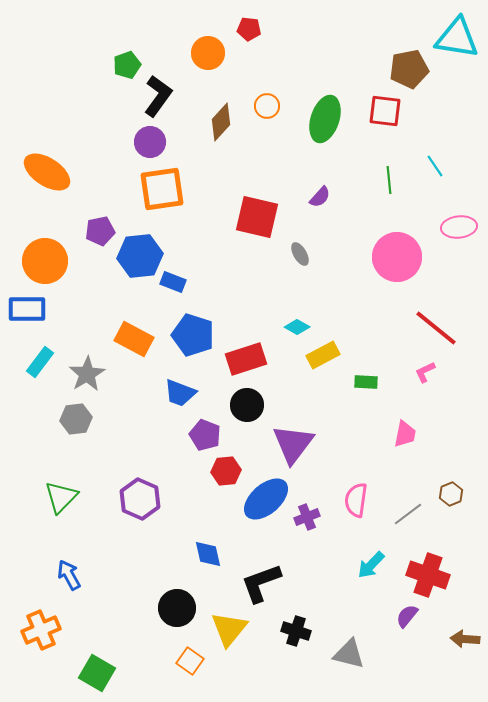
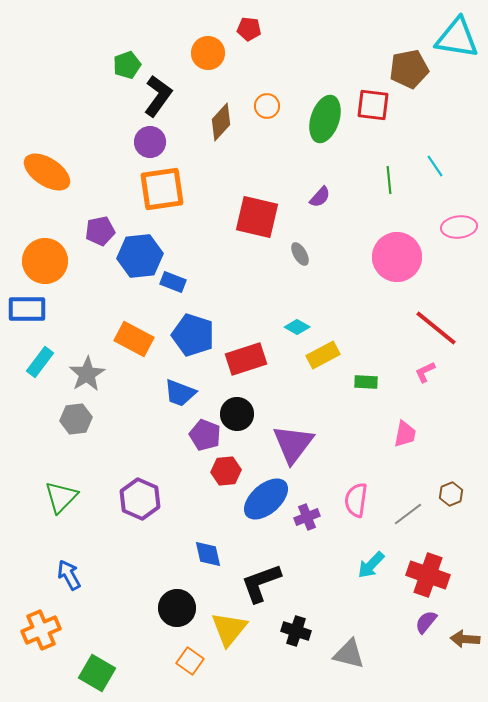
red square at (385, 111): moved 12 px left, 6 px up
black circle at (247, 405): moved 10 px left, 9 px down
purple semicircle at (407, 616): moved 19 px right, 6 px down
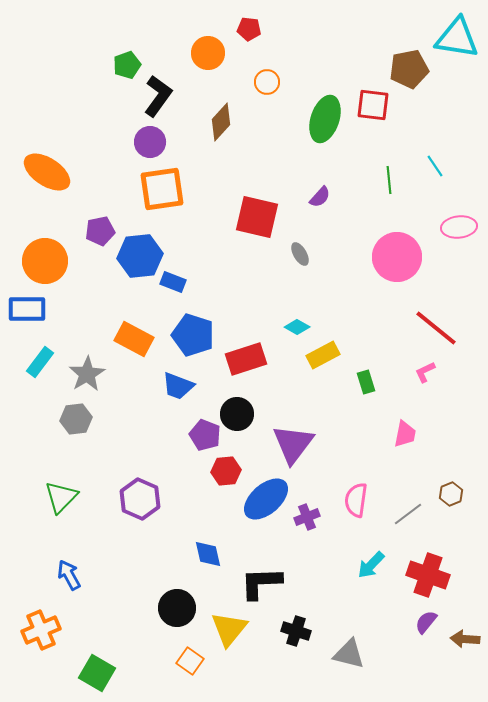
orange circle at (267, 106): moved 24 px up
green rectangle at (366, 382): rotated 70 degrees clockwise
blue trapezoid at (180, 393): moved 2 px left, 7 px up
black L-shape at (261, 583): rotated 18 degrees clockwise
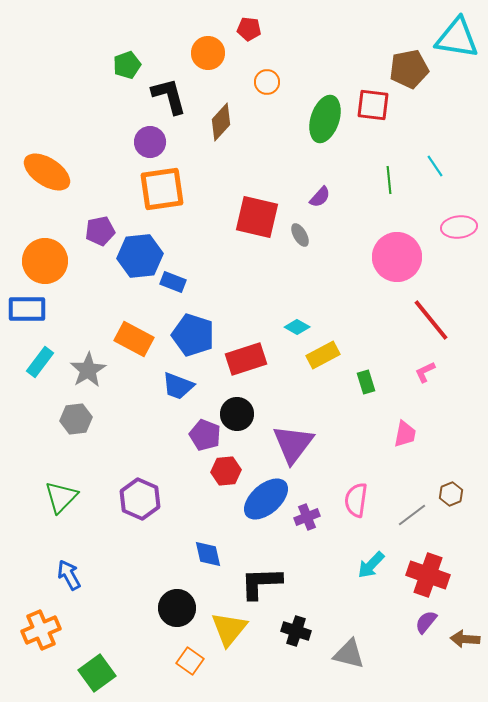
black L-shape at (158, 96): moved 11 px right; rotated 51 degrees counterclockwise
gray ellipse at (300, 254): moved 19 px up
red line at (436, 328): moved 5 px left, 8 px up; rotated 12 degrees clockwise
gray star at (87, 374): moved 1 px right, 4 px up
gray line at (408, 514): moved 4 px right, 1 px down
green square at (97, 673): rotated 24 degrees clockwise
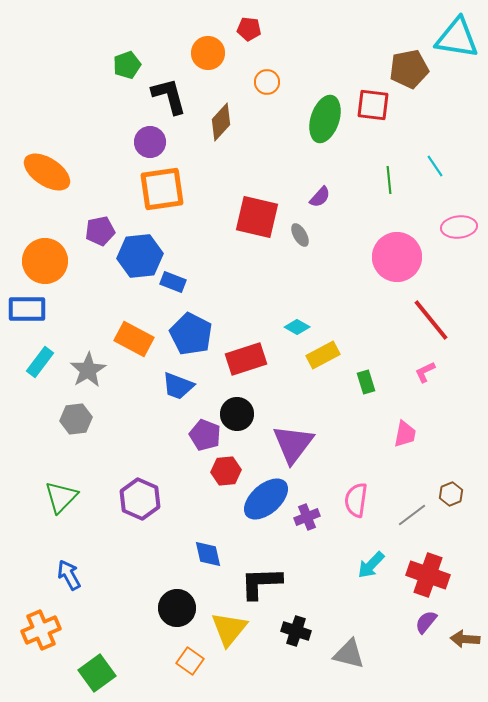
blue pentagon at (193, 335): moved 2 px left, 1 px up; rotated 9 degrees clockwise
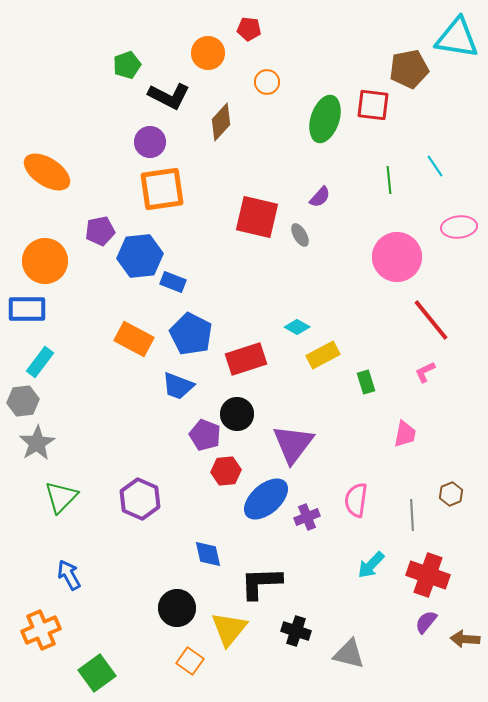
black L-shape at (169, 96): rotated 132 degrees clockwise
gray star at (88, 370): moved 51 px left, 73 px down
gray hexagon at (76, 419): moved 53 px left, 18 px up
gray line at (412, 515): rotated 56 degrees counterclockwise
